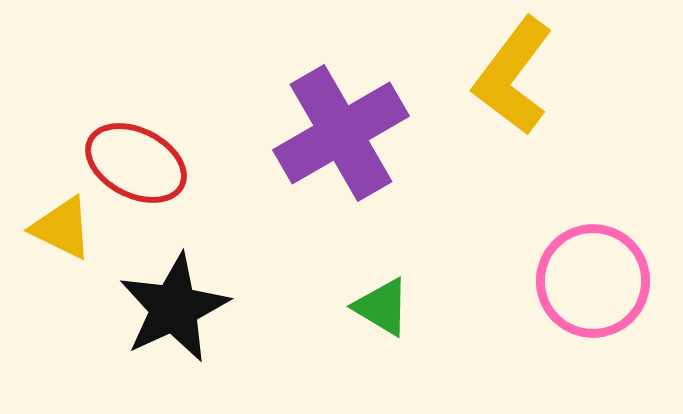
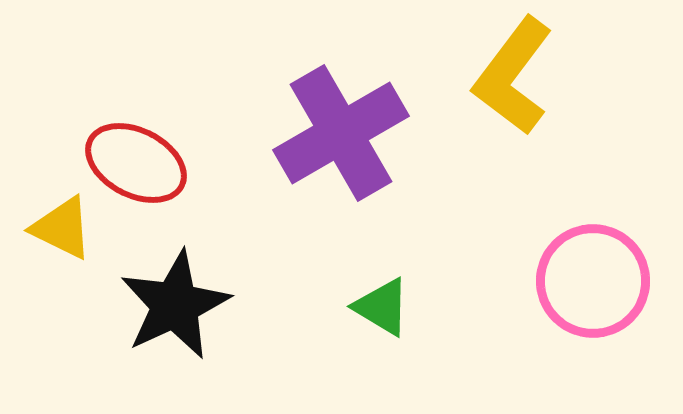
black star: moved 1 px right, 3 px up
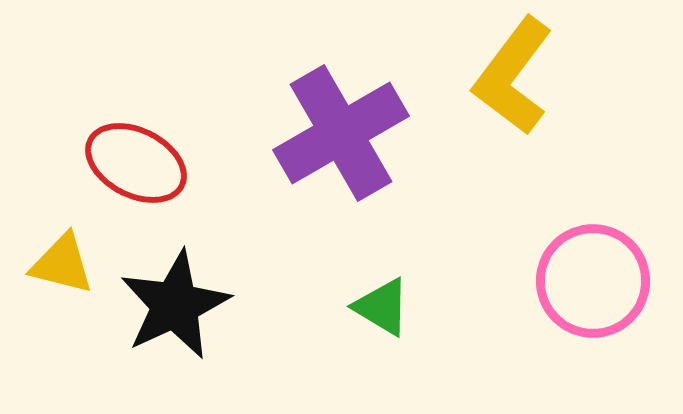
yellow triangle: moved 36 px down; rotated 12 degrees counterclockwise
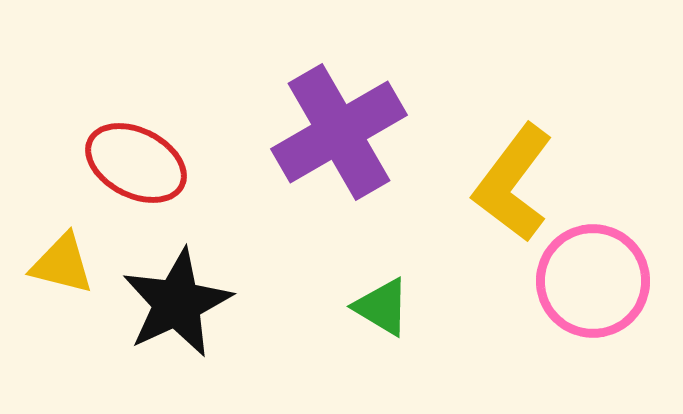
yellow L-shape: moved 107 px down
purple cross: moved 2 px left, 1 px up
black star: moved 2 px right, 2 px up
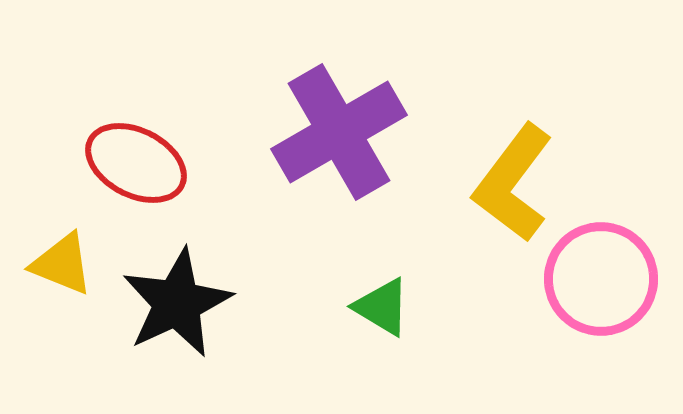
yellow triangle: rotated 8 degrees clockwise
pink circle: moved 8 px right, 2 px up
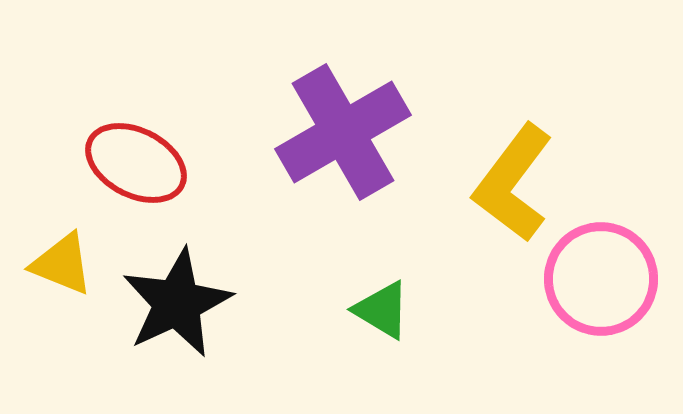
purple cross: moved 4 px right
green triangle: moved 3 px down
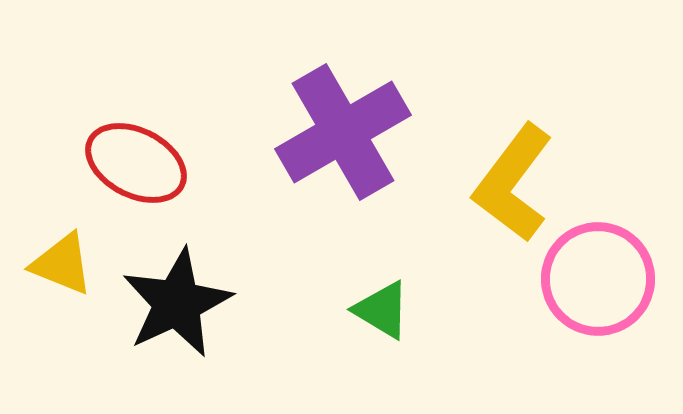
pink circle: moved 3 px left
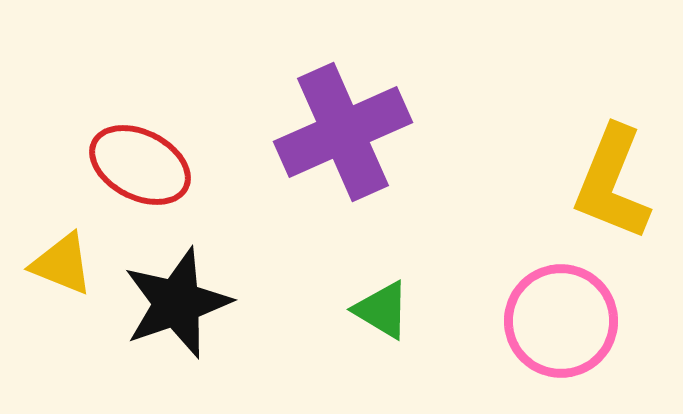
purple cross: rotated 6 degrees clockwise
red ellipse: moved 4 px right, 2 px down
yellow L-shape: moved 99 px right; rotated 15 degrees counterclockwise
pink circle: moved 37 px left, 42 px down
black star: rotated 6 degrees clockwise
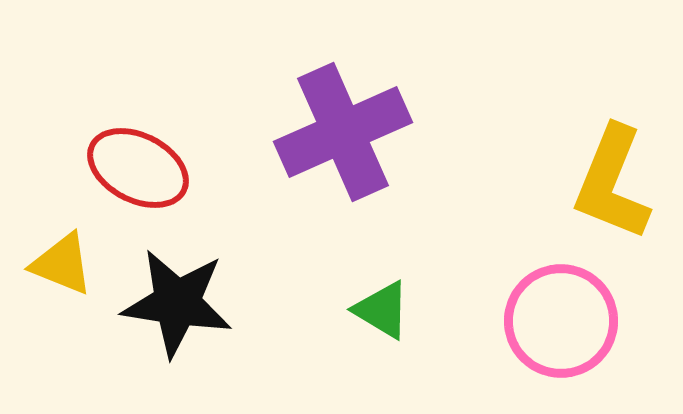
red ellipse: moved 2 px left, 3 px down
black star: rotated 28 degrees clockwise
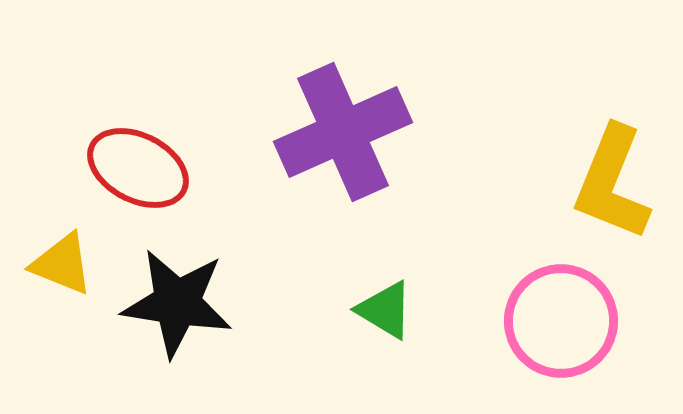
green triangle: moved 3 px right
